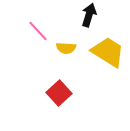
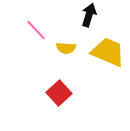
pink line: moved 2 px left, 1 px up
yellow trapezoid: rotated 9 degrees counterclockwise
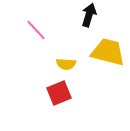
yellow semicircle: moved 16 px down
yellow trapezoid: rotated 9 degrees counterclockwise
red square: rotated 20 degrees clockwise
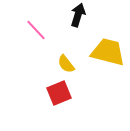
black arrow: moved 11 px left
yellow semicircle: rotated 48 degrees clockwise
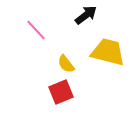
black arrow: moved 8 px right; rotated 35 degrees clockwise
red square: moved 2 px right, 1 px up
